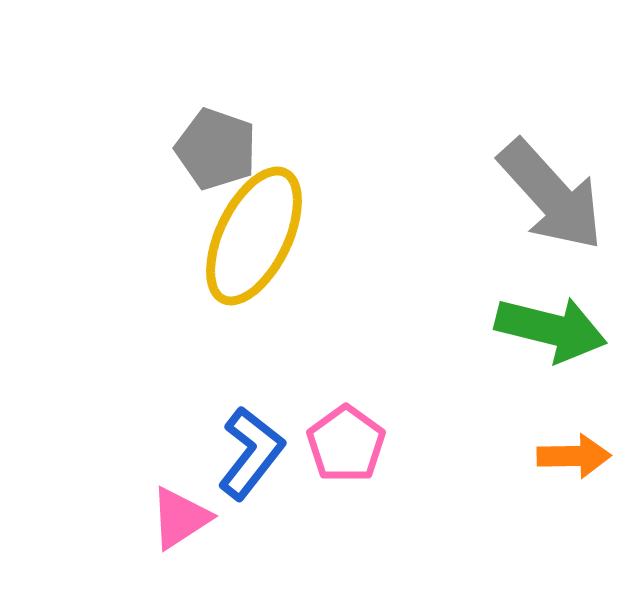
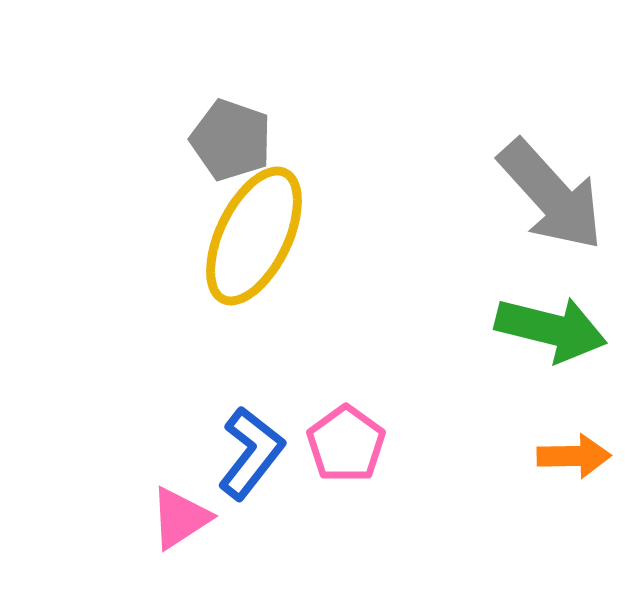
gray pentagon: moved 15 px right, 9 px up
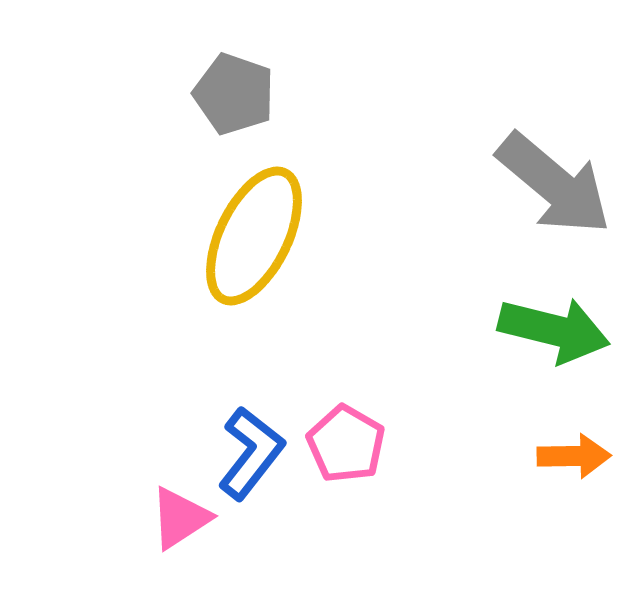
gray pentagon: moved 3 px right, 46 px up
gray arrow: moved 3 px right, 11 px up; rotated 8 degrees counterclockwise
green arrow: moved 3 px right, 1 px down
pink pentagon: rotated 6 degrees counterclockwise
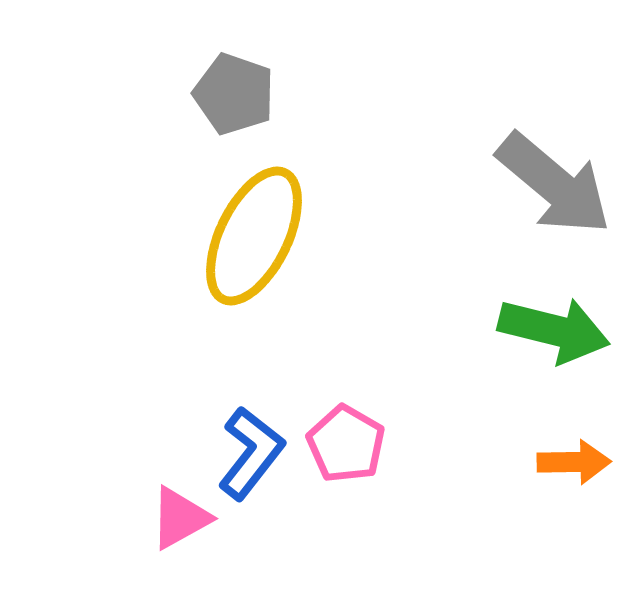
orange arrow: moved 6 px down
pink triangle: rotated 4 degrees clockwise
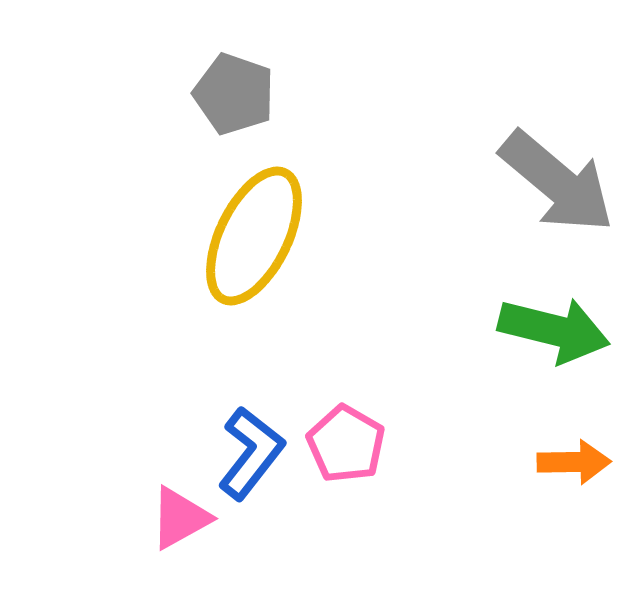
gray arrow: moved 3 px right, 2 px up
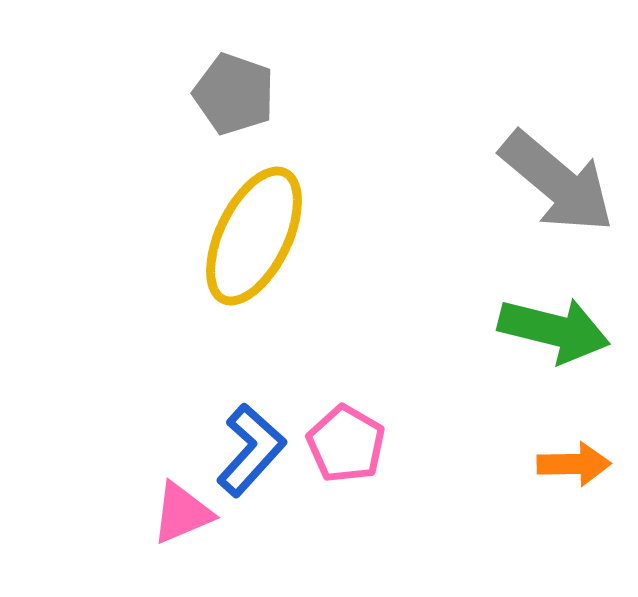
blue L-shape: moved 3 px up; rotated 4 degrees clockwise
orange arrow: moved 2 px down
pink triangle: moved 2 px right, 5 px up; rotated 6 degrees clockwise
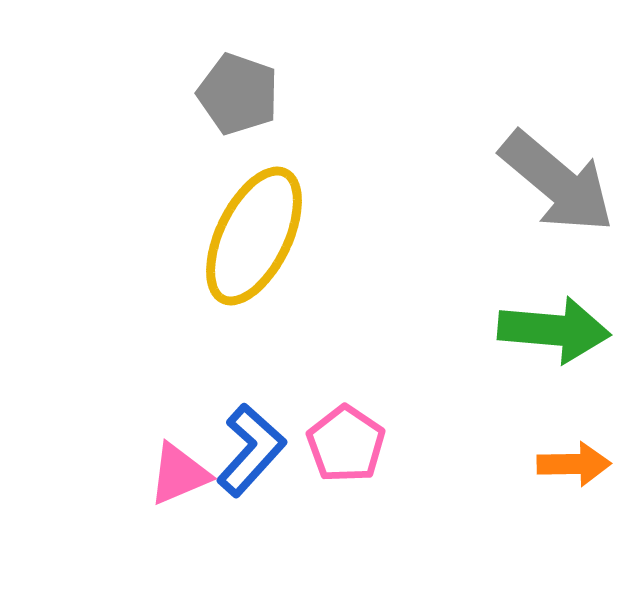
gray pentagon: moved 4 px right
green arrow: rotated 9 degrees counterclockwise
pink pentagon: rotated 4 degrees clockwise
pink triangle: moved 3 px left, 39 px up
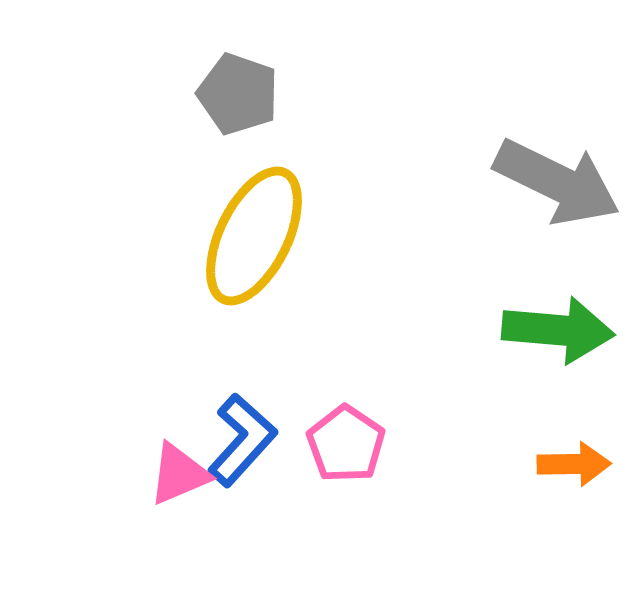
gray arrow: rotated 14 degrees counterclockwise
green arrow: moved 4 px right
blue L-shape: moved 9 px left, 10 px up
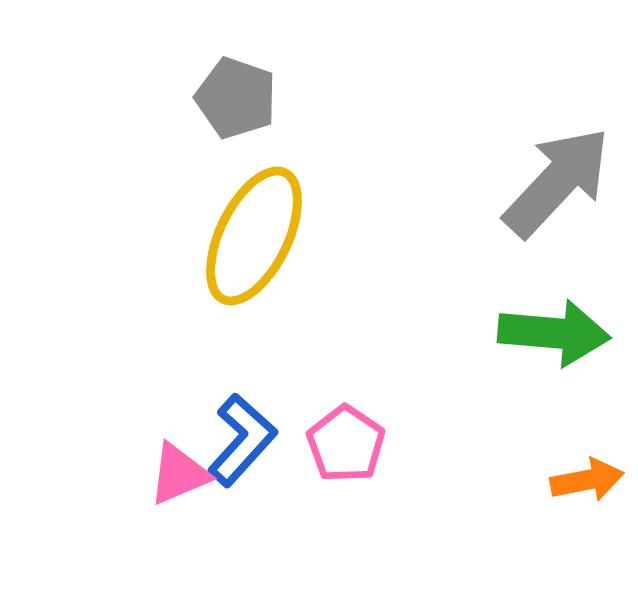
gray pentagon: moved 2 px left, 4 px down
gray arrow: rotated 73 degrees counterclockwise
green arrow: moved 4 px left, 3 px down
orange arrow: moved 13 px right, 16 px down; rotated 10 degrees counterclockwise
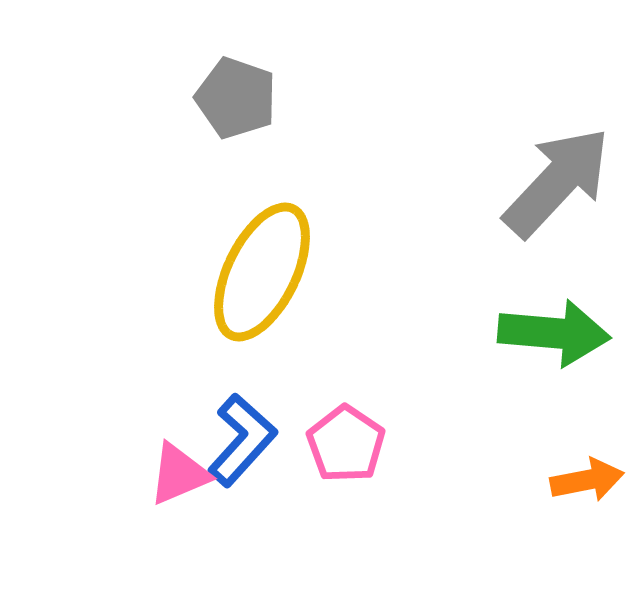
yellow ellipse: moved 8 px right, 36 px down
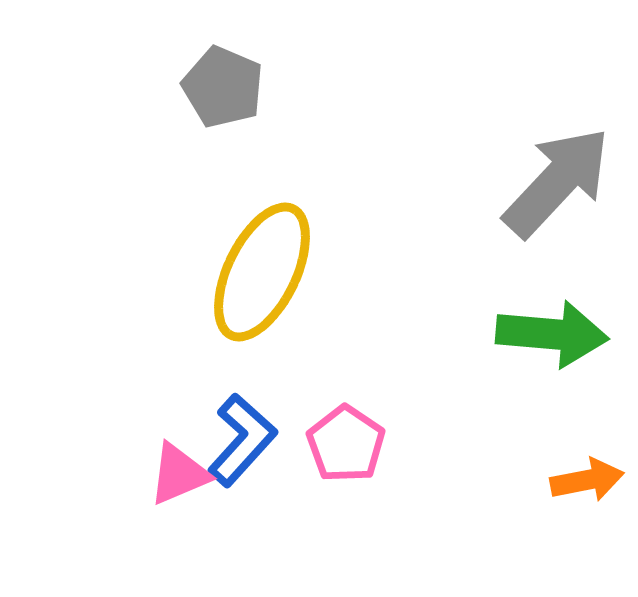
gray pentagon: moved 13 px left, 11 px up; rotated 4 degrees clockwise
green arrow: moved 2 px left, 1 px down
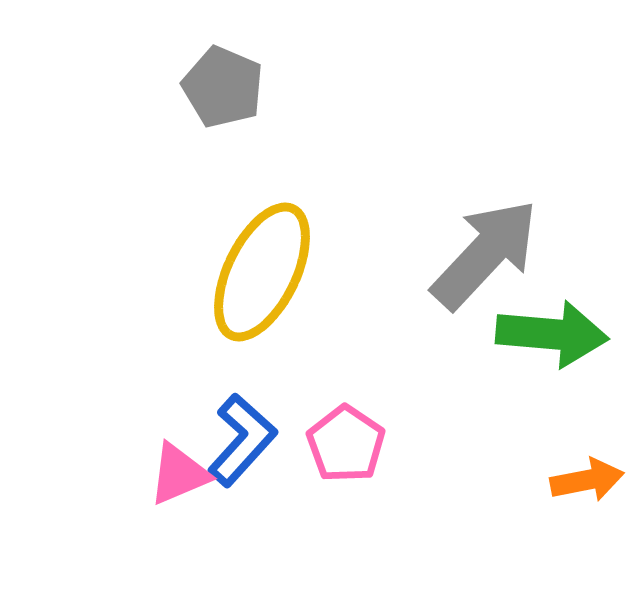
gray arrow: moved 72 px left, 72 px down
